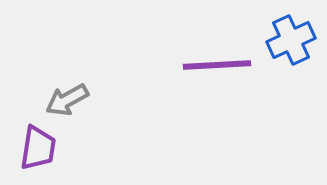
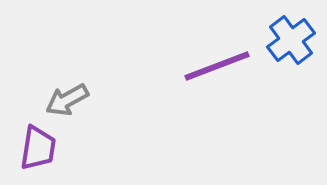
blue cross: rotated 12 degrees counterclockwise
purple line: moved 1 px down; rotated 18 degrees counterclockwise
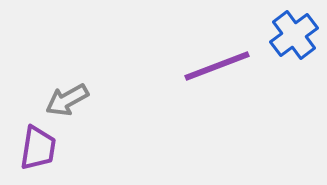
blue cross: moved 3 px right, 5 px up
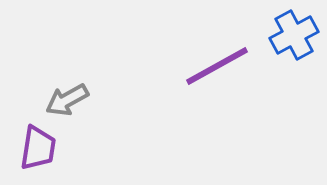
blue cross: rotated 9 degrees clockwise
purple line: rotated 8 degrees counterclockwise
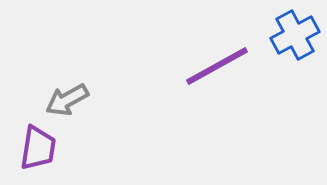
blue cross: moved 1 px right
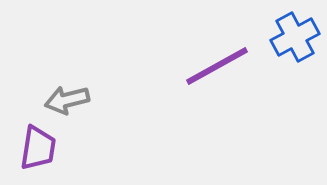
blue cross: moved 2 px down
gray arrow: rotated 15 degrees clockwise
